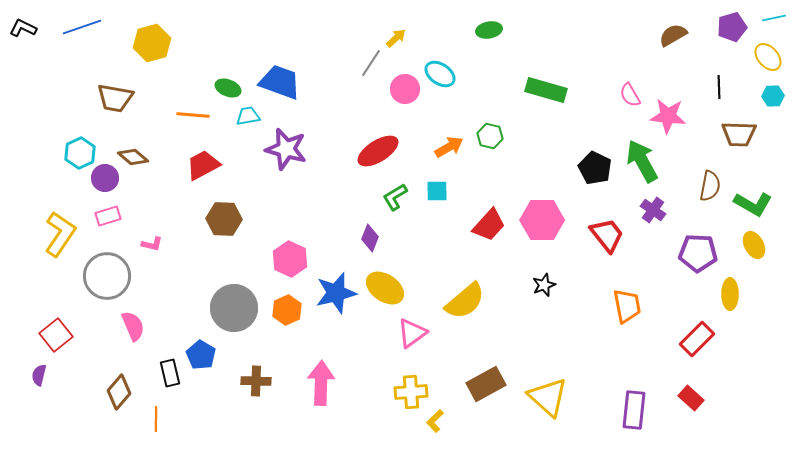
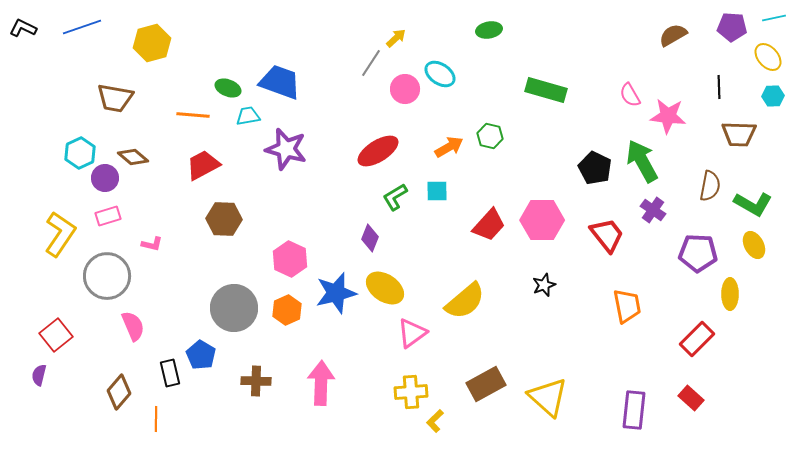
purple pentagon at (732, 27): rotated 20 degrees clockwise
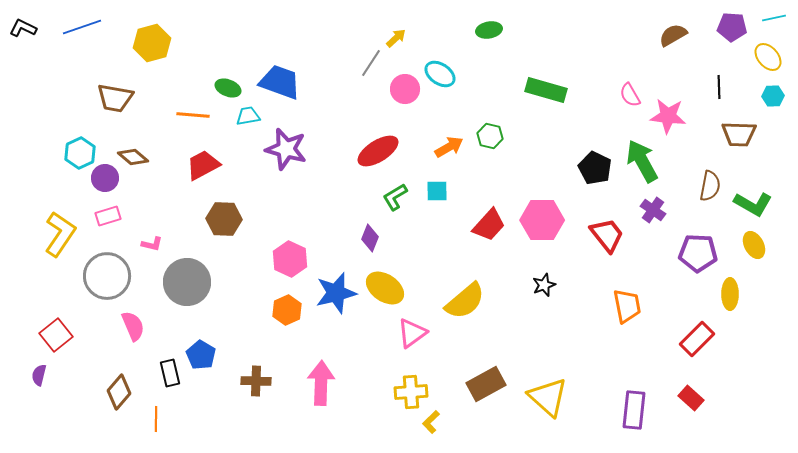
gray circle at (234, 308): moved 47 px left, 26 px up
yellow L-shape at (435, 421): moved 4 px left, 1 px down
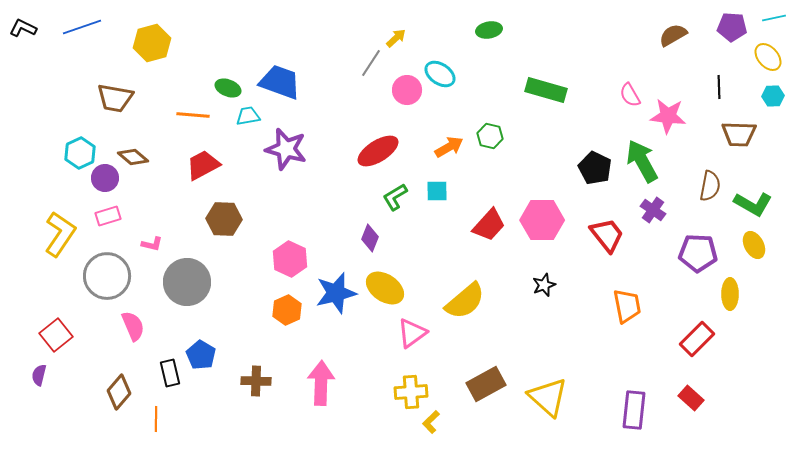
pink circle at (405, 89): moved 2 px right, 1 px down
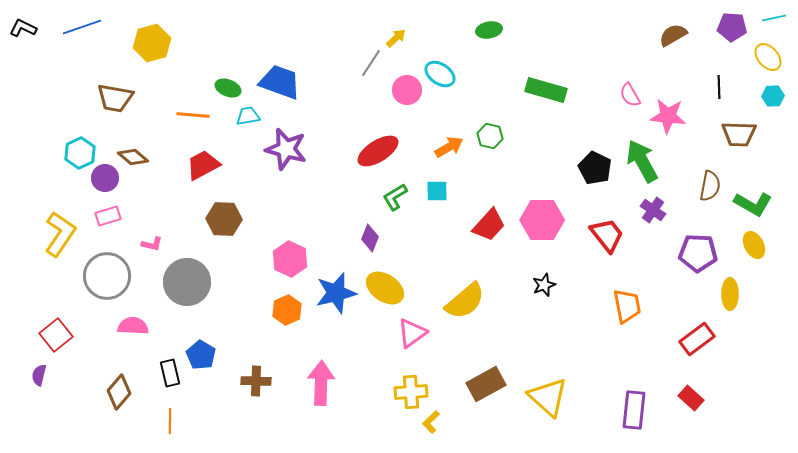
pink semicircle at (133, 326): rotated 64 degrees counterclockwise
red rectangle at (697, 339): rotated 8 degrees clockwise
orange line at (156, 419): moved 14 px right, 2 px down
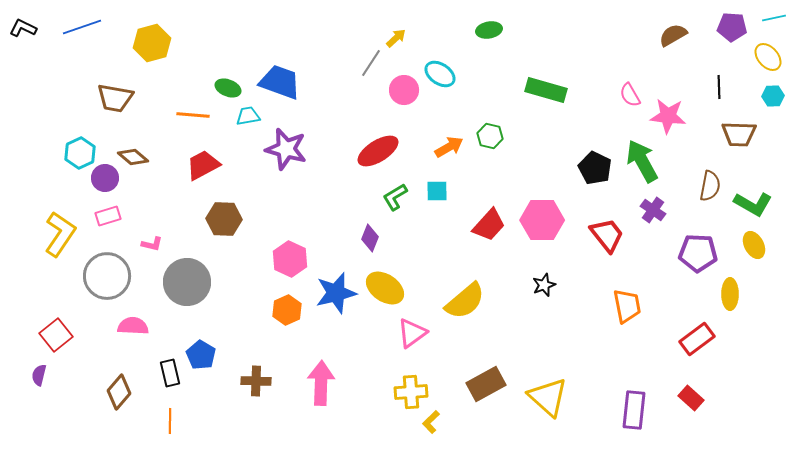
pink circle at (407, 90): moved 3 px left
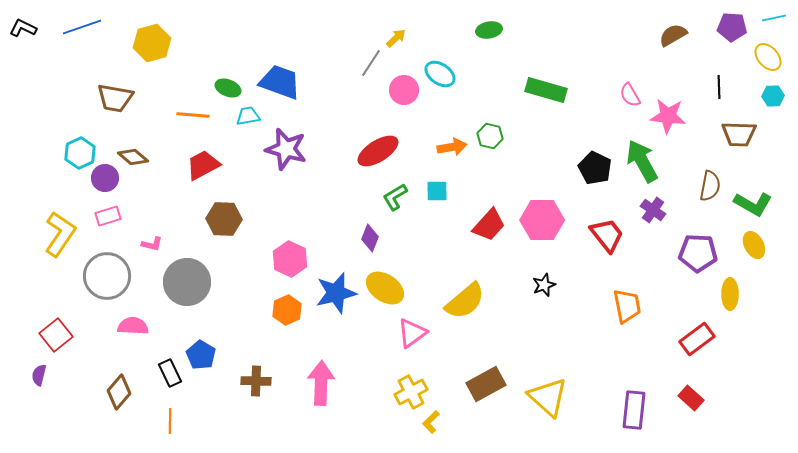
orange arrow at (449, 147): moved 3 px right; rotated 20 degrees clockwise
black rectangle at (170, 373): rotated 12 degrees counterclockwise
yellow cross at (411, 392): rotated 24 degrees counterclockwise
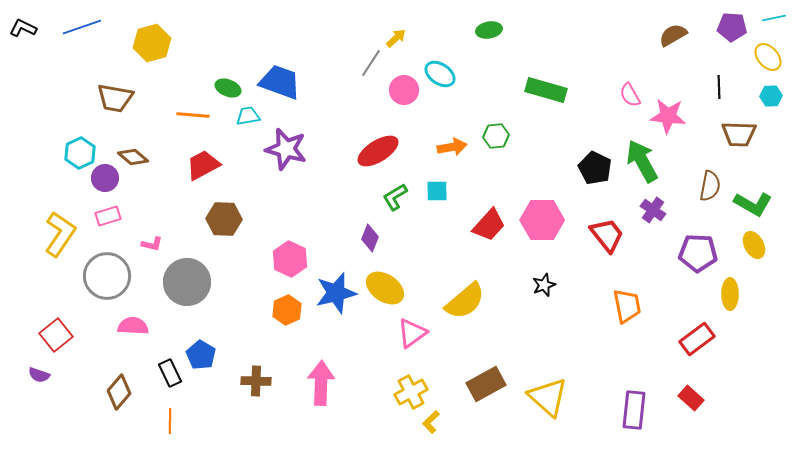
cyan hexagon at (773, 96): moved 2 px left
green hexagon at (490, 136): moved 6 px right; rotated 20 degrees counterclockwise
purple semicircle at (39, 375): rotated 85 degrees counterclockwise
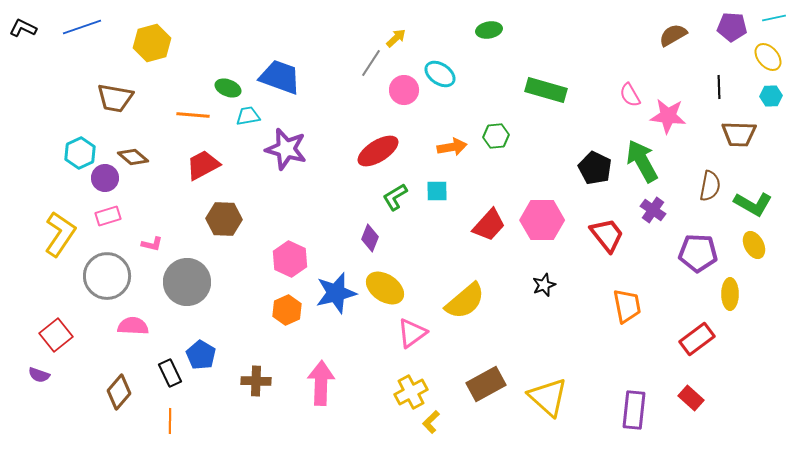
blue trapezoid at (280, 82): moved 5 px up
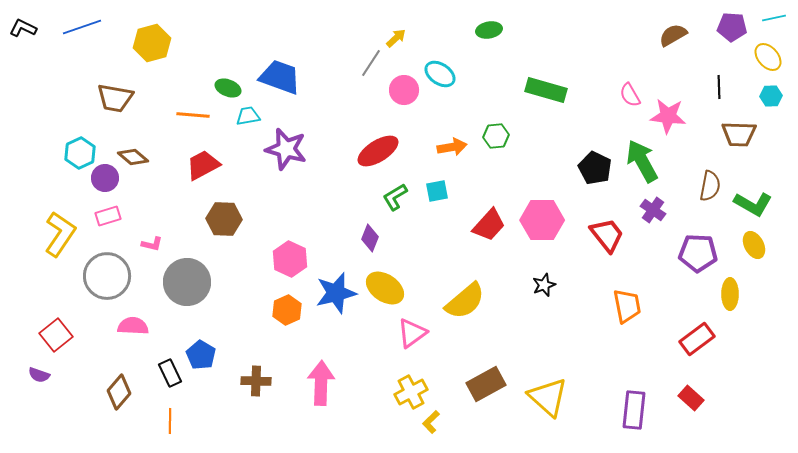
cyan square at (437, 191): rotated 10 degrees counterclockwise
